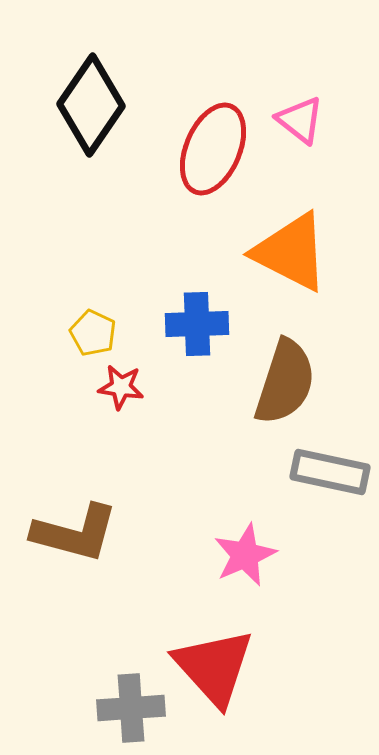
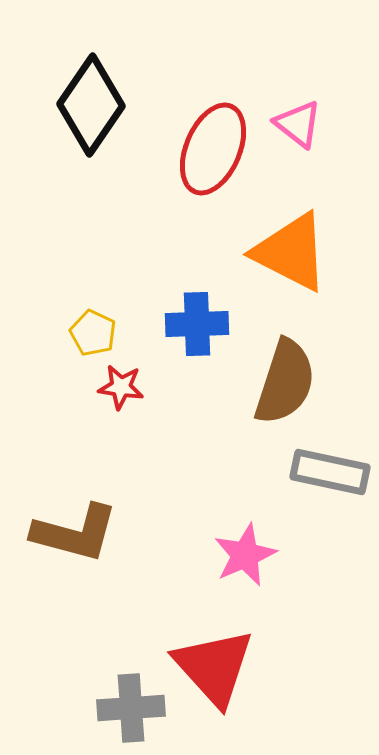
pink triangle: moved 2 px left, 4 px down
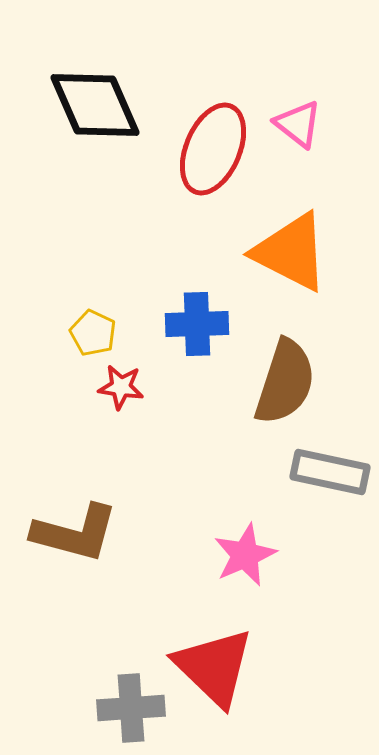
black diamond: moved 4 px right; rotated 58 degrees counterclockwise
red triangle: rotated 4 degrees counterclockwise
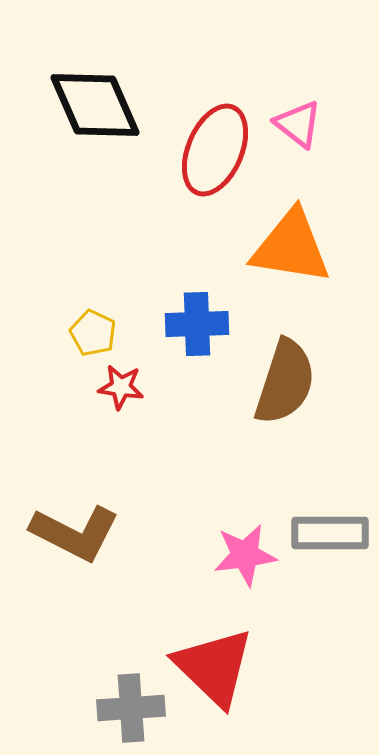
red ellipse: moved 2 px right, 1 px down
orange triangle: moved 5 px up; rotated 18 degrees counterclockwise
gray rectangle: moved 61 px down; rotated 12 degrees counterclockwise
brown L-shape: rotated 12 degrees clockwise
pink star: rotated 16 degrees clockwise
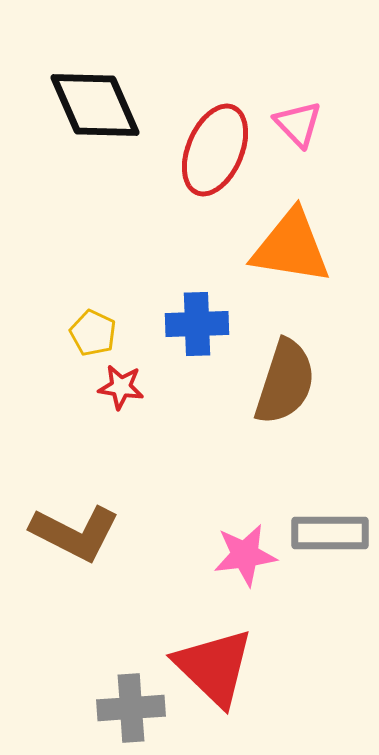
pink triangle: rotated 8 degrees clockwise
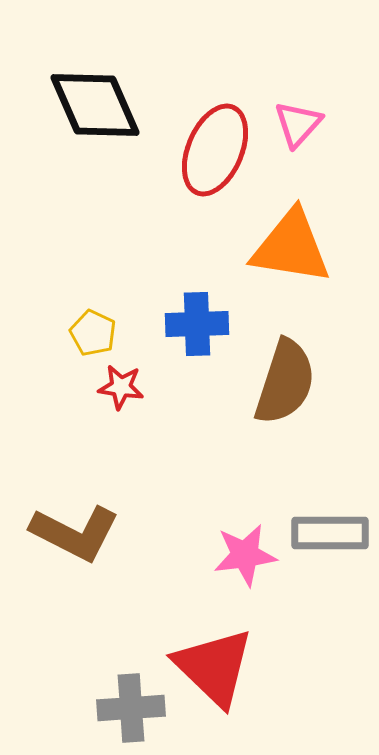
pink triangle: rotated 26 degrees clockwise
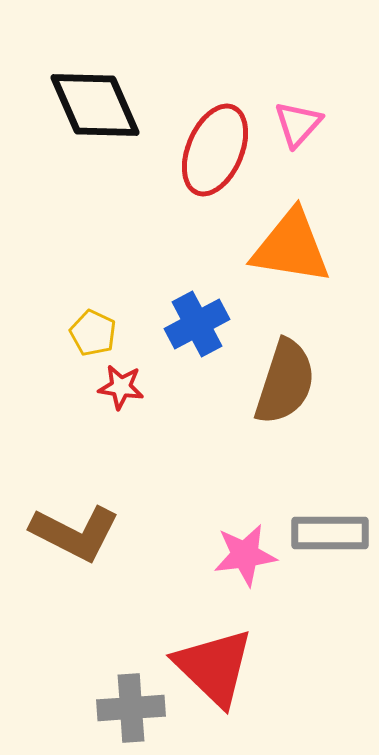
blue cross: rotated 26 degrees counterclockwise
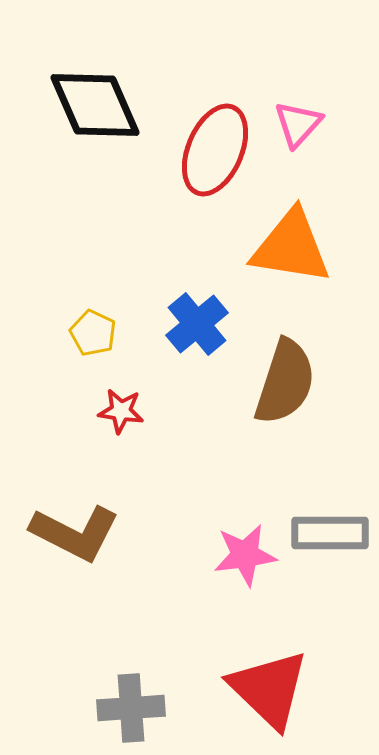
blue cross: rotated 12 degrees counterclockwise
red star: moved 24 px down
red triangle: moved 55 px right, 22 px down
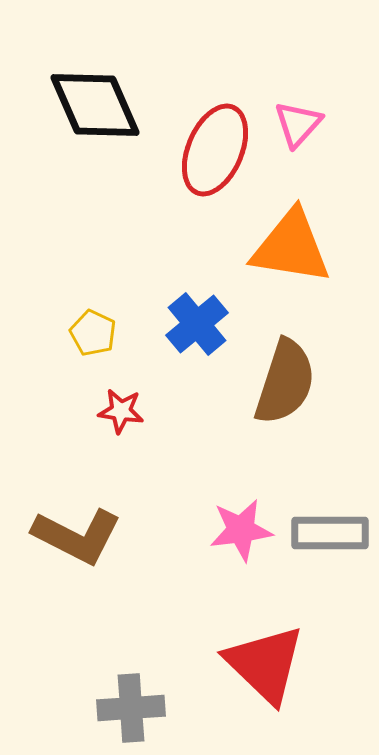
brown L-shape: moved 2 px right, 3 px down
pink star: moved 4 px left, 25 px up
red triangle: moved 4 px left, 25 px up
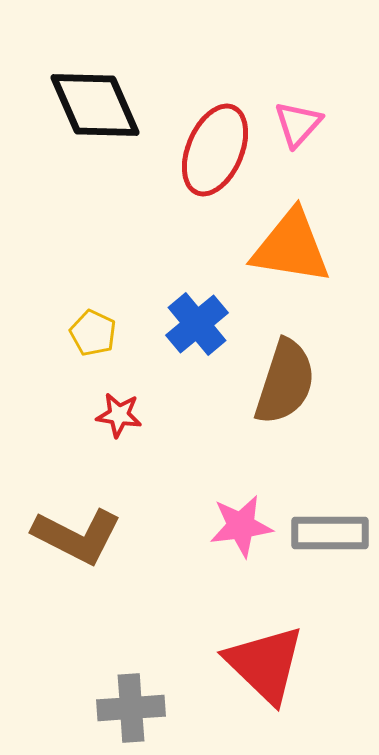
red star: moved 2 px left, 4 px down
pink star: moved 4 px up
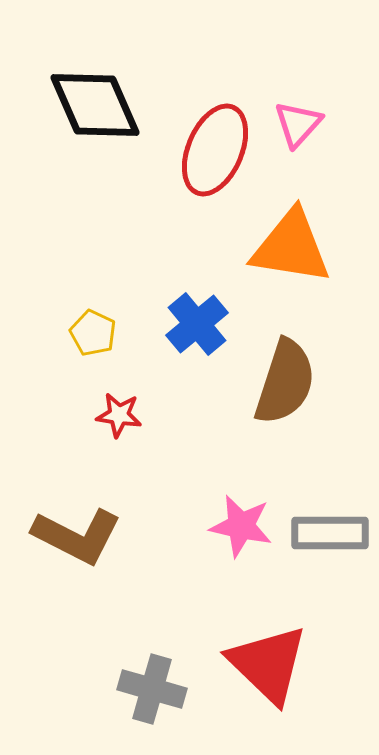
pink star: rotated 20 degrees clockwise
red triangle: moved 3 px right
gray cross: moved 21 px right, 19 px up; rotated 20 degrees clockwise
